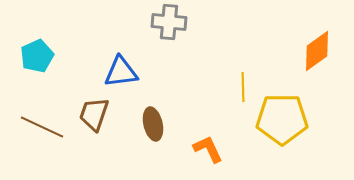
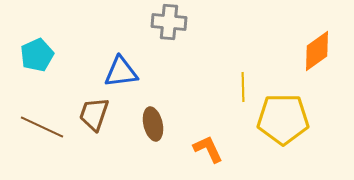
cyan pentagon: moved 1 px up
yellow pentagon: moved 1 px right
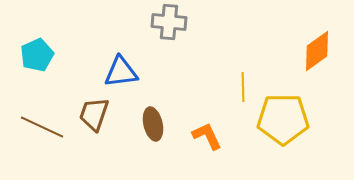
orange L-shape: moved 1 px left, 13 px up
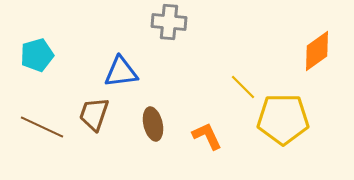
cyan pentagon: rotated 8 degrees clockwise
yellow line: rotated 44 degrees counterclockwise
